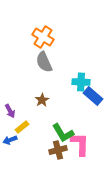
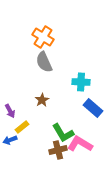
blue rectangle: moved 12 px down
pink L-shape: rotated 60 degrees counterclockwise
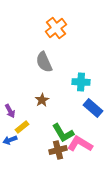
orange cross: moved 13 px right, 9 px up; rotated 20 degrees clockwise
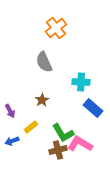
yellow rectangle: moved 9 px right
blue arrow: moved 2 px right, 1 px down
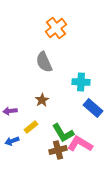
purple arrow: rotated 112 degrees clockwise
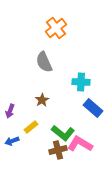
purple arrow: rotated 64 degrees counterclockwise
green L-shape: rotated 20 degrees counterclockwise
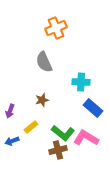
orange cross: rotated 15 degrees clockwise
brown star: rotated 16 degrees clockwise
pink L-shape: moved 6 px right, 6 px up
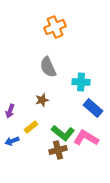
orange cross: moved 1 px left, 1 px up
gray semicircle: moved 4 px right, 5 px down
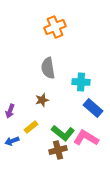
gray semicircle: moved 1 px down; rotated 15 degrees clockwise
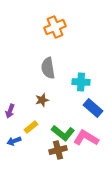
blue arrow: moved 2 px right
